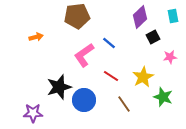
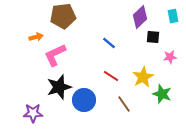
brown pentagon: moved 14 px left
black square: rotated 32 degrees clockwise
pink L-shape: moved 29 px left; rotated 10 degrees clockwise
green star: moved 1 px left, 3 px up
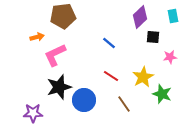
orange arrow: moved 1 px right
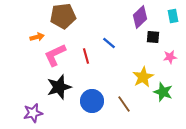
red line: moved 25 px left, 20 px up; rotated 42 degrees clockwise
green star: moved 1 px right, 2 px up
blue circle: moved 8 px right, 1 px down
purple star: rotated 12 degrees counterclockwise
